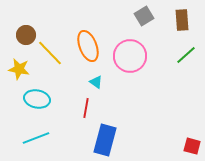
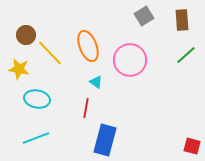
pink circle: moved 4 px down
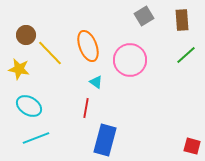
cyan ellipse: moved 8 px left, 7 px down; rotated 20 degrees clockwise
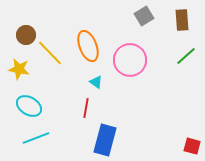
green line: moved 1 px down
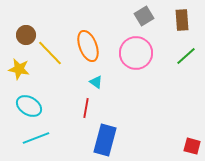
pink circle: moved 6 px right, 7 px up
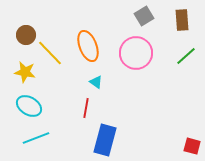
yellow star: moved 6 px right, 3 px down
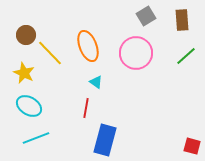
gray square: moved 2 px right
yellow star: moved 1 px left, 1 px down; rotated 15 degrees clockwise
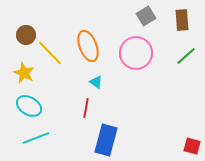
blue rectangle: moved 1 px right
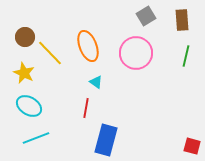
brown circle: moved 1 px left, 2 px down
green line: rotated 35 degrees counterclockwise
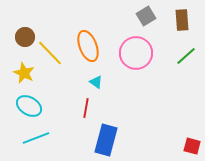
green line: rotated 35 degrees clockwise
